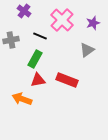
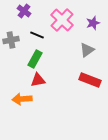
black line: moved 3 px left, 1 px up
red rectangle: moved 23 px right
orange arrow: rotated 24 degrees counterclockwise
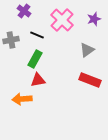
purple star: moved 1 px right, 4 px up
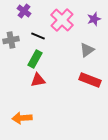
black line: moved 1 px right, 1 px down
orange arrow: moved 19 px down
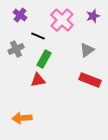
purple cross: moved 4 px left, 4 px down
purple star: moved 1 px left, 3 px up
gray cross: moved 5 px right, 9 px down; rotated 14 degrees counterclockwise
green rectangle: moved 9 px right
